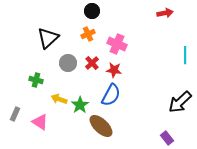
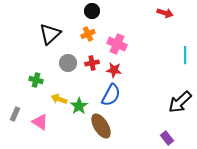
red arrow: rotated 28 degrees clockwise
black triangle: moved 2 px right, 4 px up
red cross: rotated 32 degrees clockwise
green star: moved 1 px left, 1 px down
brown ellipse: rotated 15 degrees clockwise
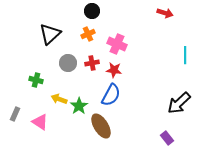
black arrow: moved 1 px left, 1 px down
